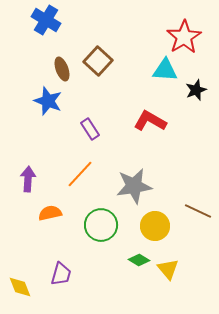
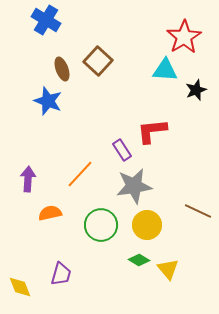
red L-shape: moved 2 px right, 10 px down; rotated 36 degrees counterclockwise
purple rectangle: moved 32 px right, 21 px down
yellow circle: moved 8 px left, 1 px up
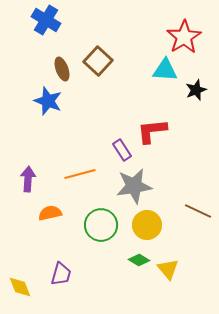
orange line: rotated 32 degrees clockwise
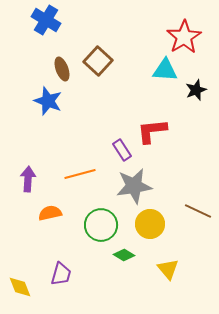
yellow circle: moved 3 px right, 1 px up
green diamond: moved 15 px left, 5 px up
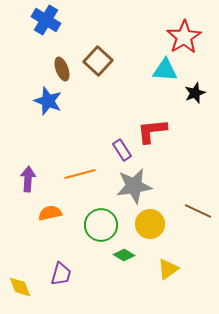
black star: moved 1 px left, 3 px down
yellow triangle: rotated 35 degrees clockwise
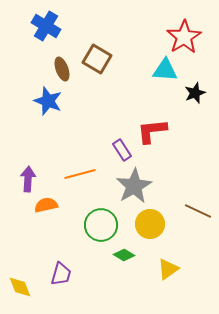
blue cross: moved 6 px down
brown square: moved 1 px left, 2 px up; rotated 12 degrees counterclockwise
gray star: rotated 21 degrees counterclockwise
orange semicircle: moved 4 px left, 8 px up
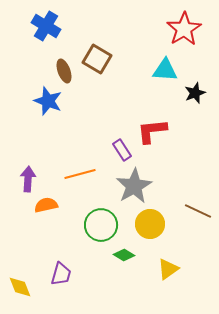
red star: moved 8 px up
brown ellipse: moved 2 px right, 2 px down
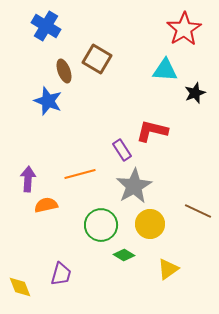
red L-shape: rotated 20 degrees clockwise
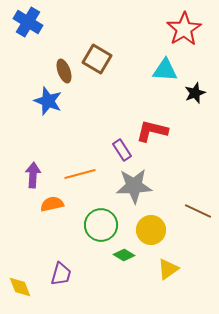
blue cross: moved 18 px left, 4 px up
purple arrow: moved 5 px right, 4 px up
gray star: rotated 27 degrees clockwise
orange semicircle: moved 6 px right, 1 px up
yellow circle: moved 1 px right, 6 px down
